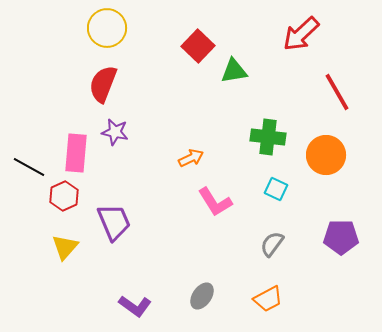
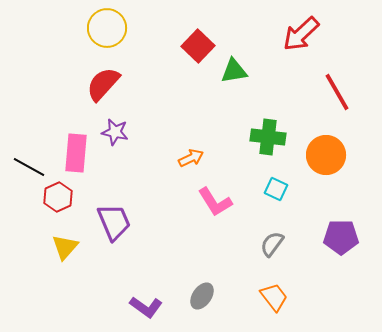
red semicircle: rotated 21 degrees clockwise
red hexagon: moved 6 px left, 1 px down
orange trapezoid: moved 6 px right, 2 px up; rotated 100 degrees counterclockwise
purple L-shape: moved 11 px right, 1 px down
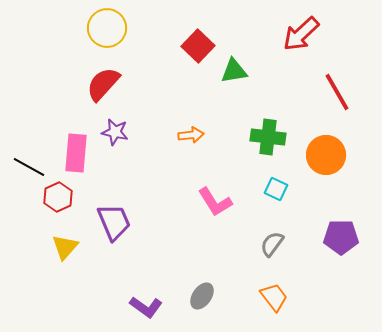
orange arrow: moved 23 px up; rotated 20 degrees clockwise
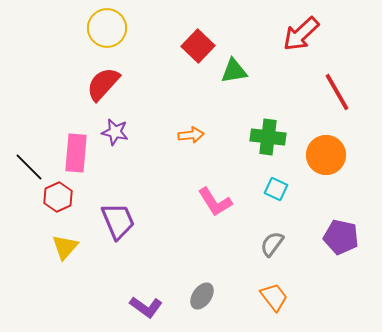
black line: rotated 16 degrees clockwise
purple trapezoid: moved 4 px right, 1 px up
purple pentagon: rotated 12 degrees clockwise
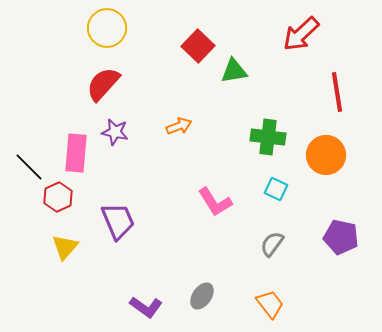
red line: rotated 21 degrees clockwise
orange arrow: moved 12 px left, 9 px up; rotated 15 degrees counterclockwise
orange trapezoid: moved 4 px left, 7 px down
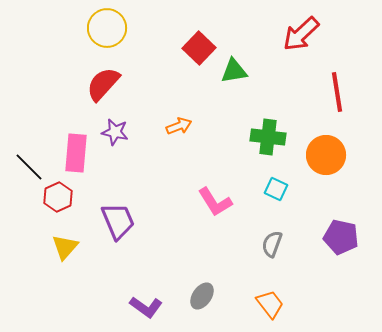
red square: moved 1 px right, 2 px down
gray semicircle: rotated 16 degrees counterclockwise
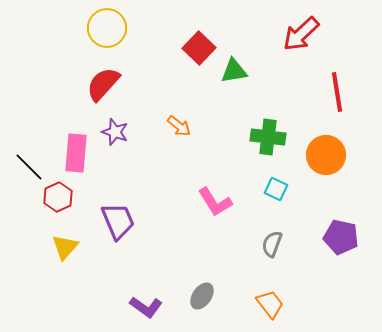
orange arrow: rotated 60 degrees clockwise
purple star: rotated 8 degrees clockwise
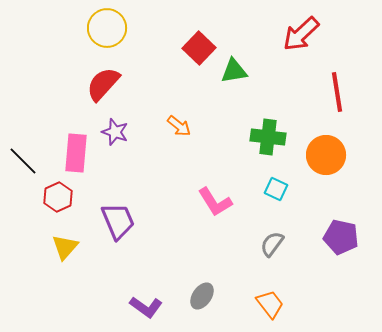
black line: moved 6 px left, 6 px up
gray semicircle: rotated 16 degrees clockwise
